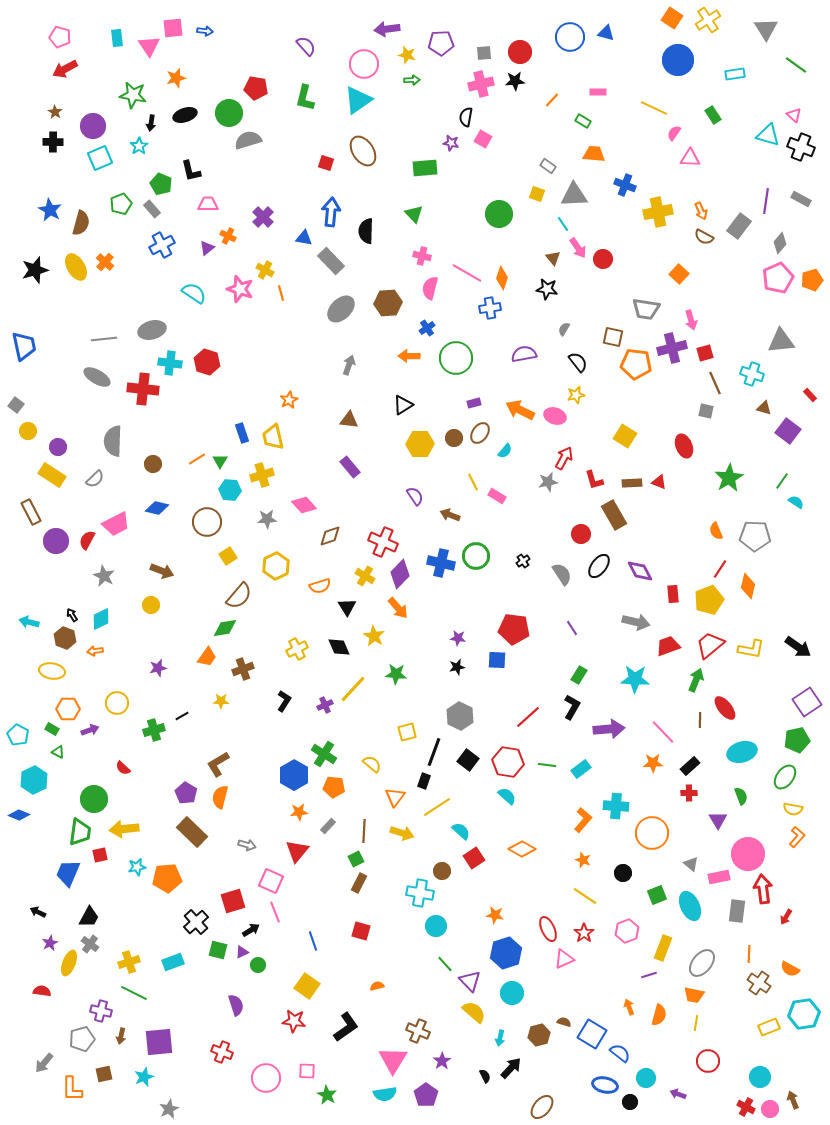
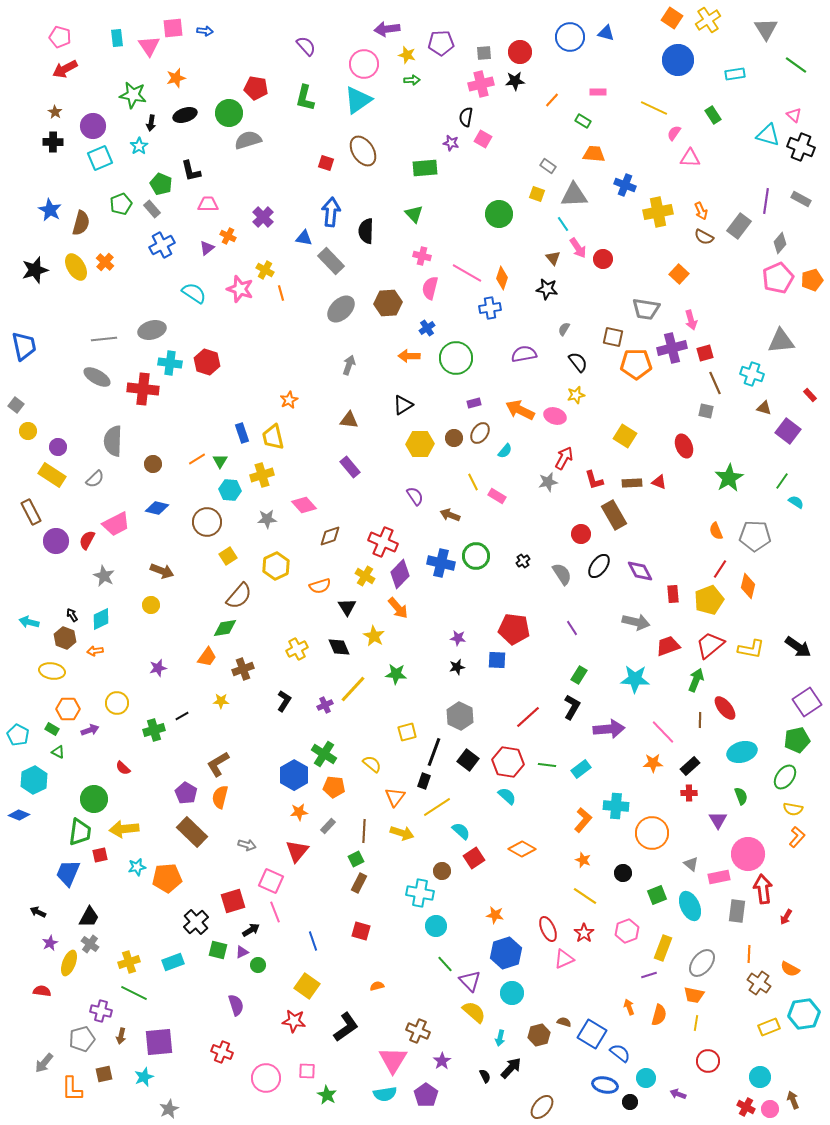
orange pentagon at (636, 364): rotated 8 degrees counterclockwise
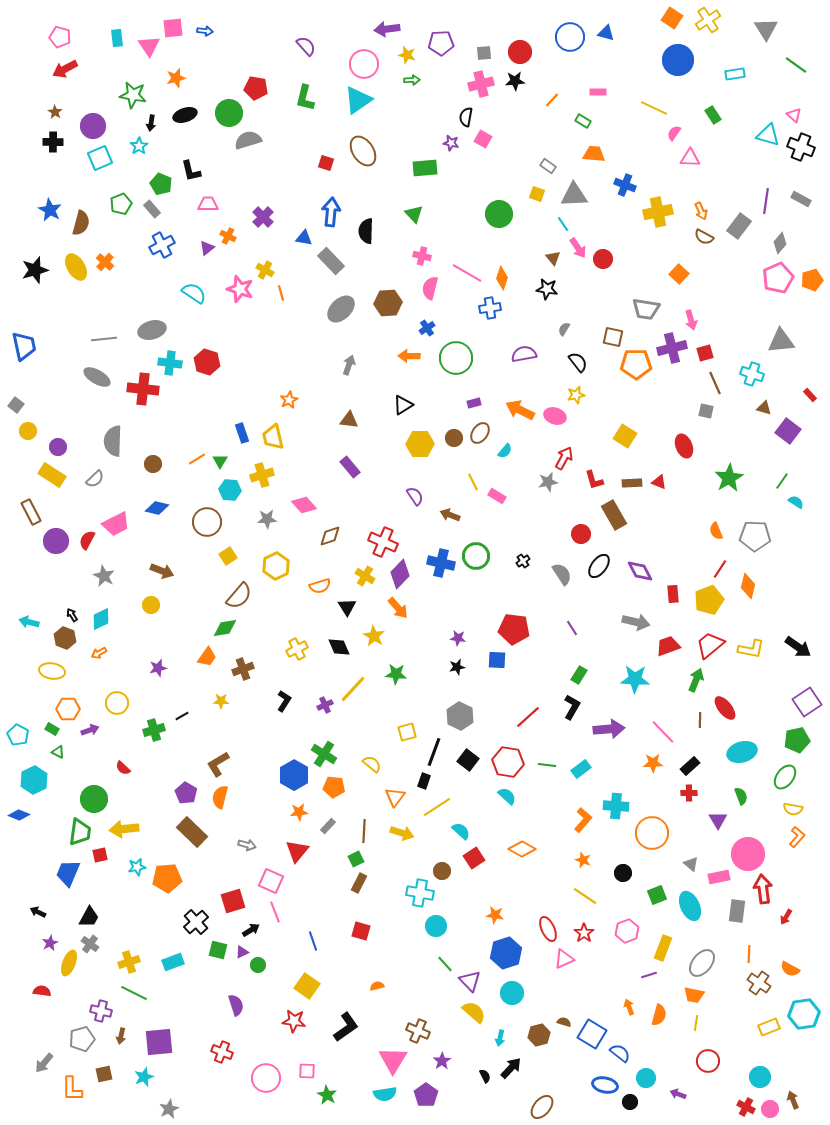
orange arrow at (95, 651): moved 4 px right, 2 px down; rotated 21 degrees counterclockwise
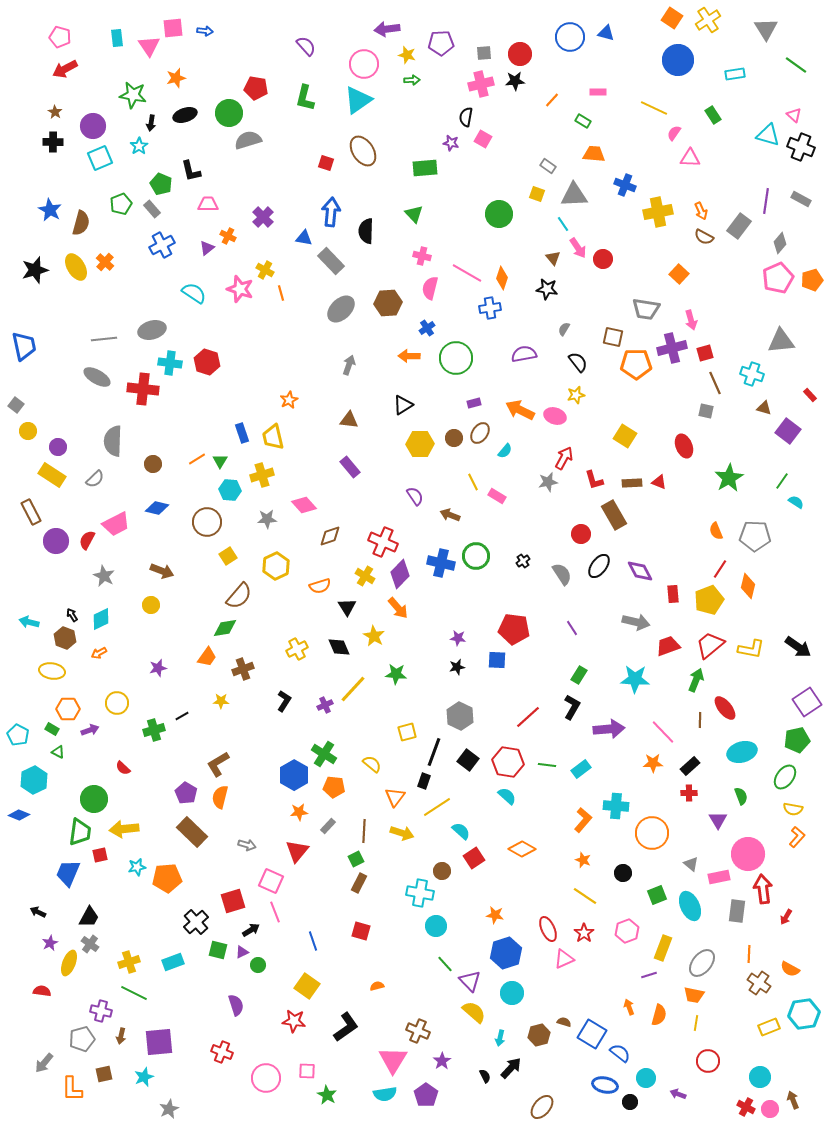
red circle at (520, 52): moved 2 px down
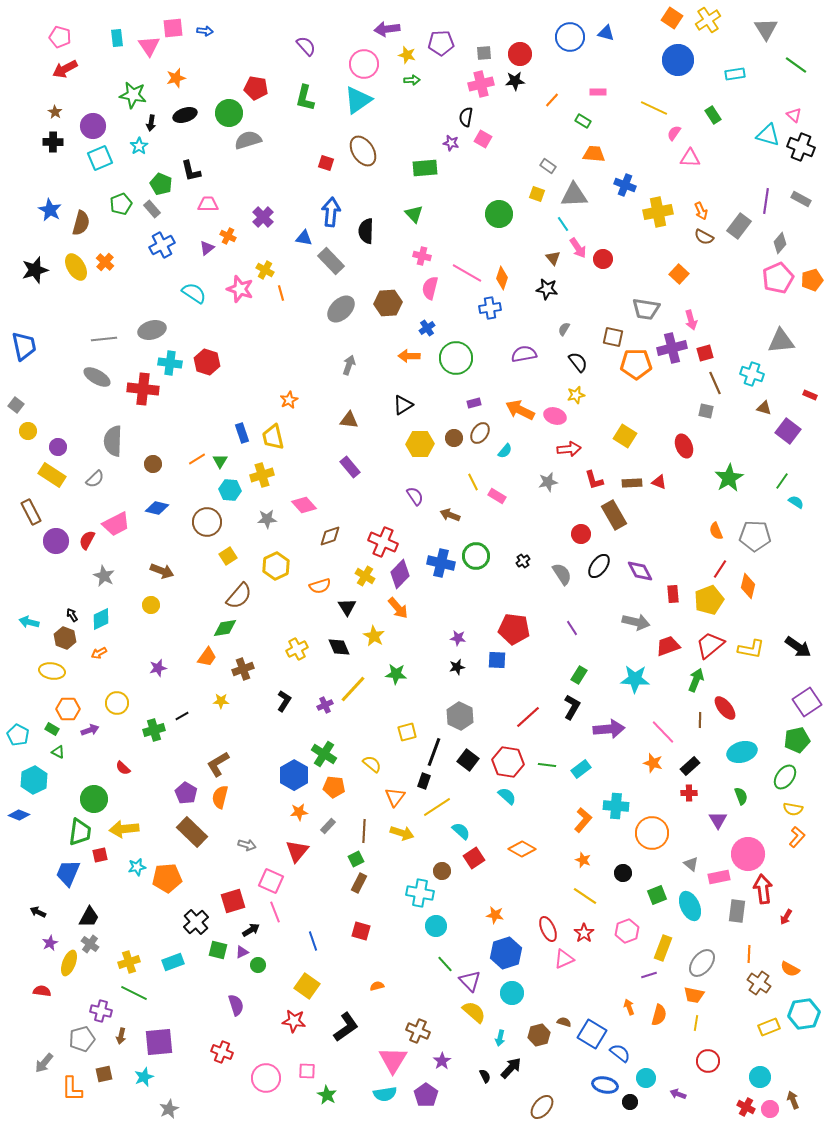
red rectangle at (810, 395): rotated 24 degrees counterclockwise
red arrow at (564, 458): moved 5 px right, 9 px up; rotated 55 degrees clockwise
orange star at (653, 763): rotated 18 degrees clockwise
